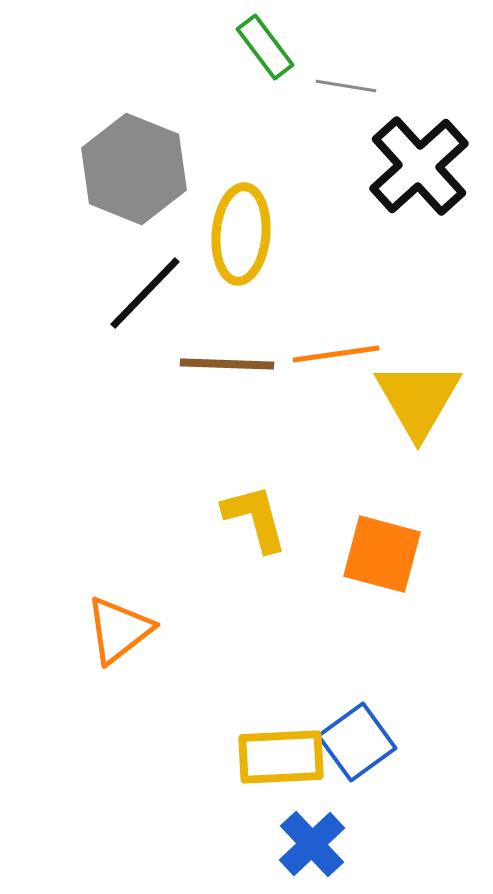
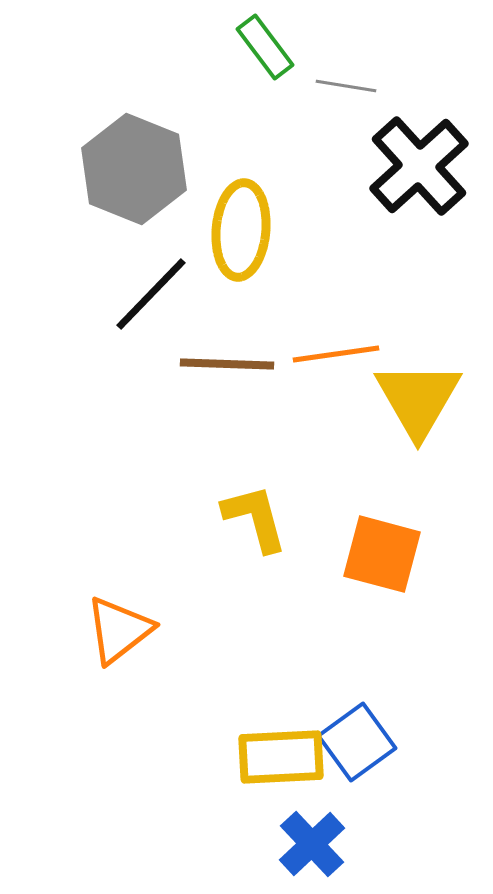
yellow ellipse: moved 4 px up
black line: moved 6 px right, 1 px down
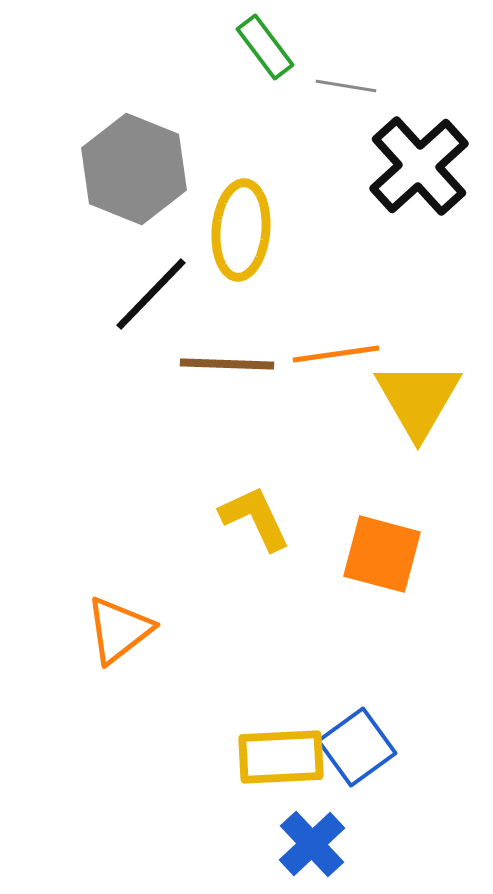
yellow L-shape: rotated 10 degrees counterclockwise
blue square: moved 5 px down
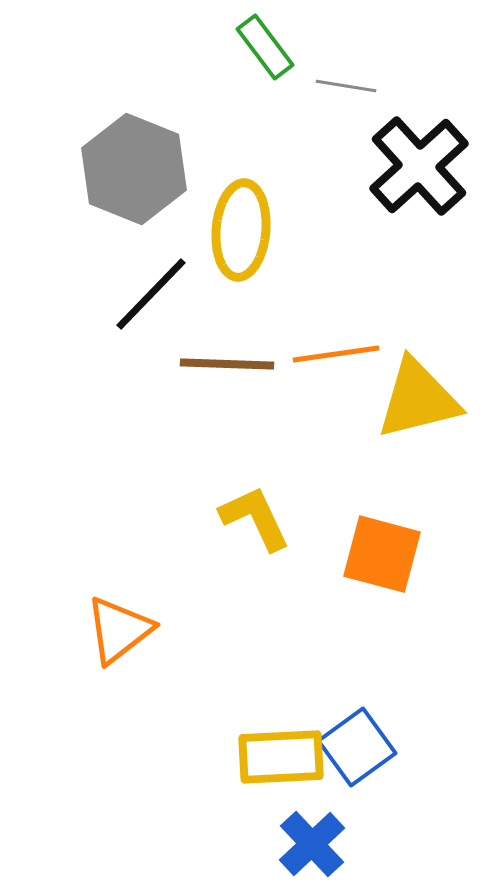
yellow triangle: rotated 46 degrees clockwise
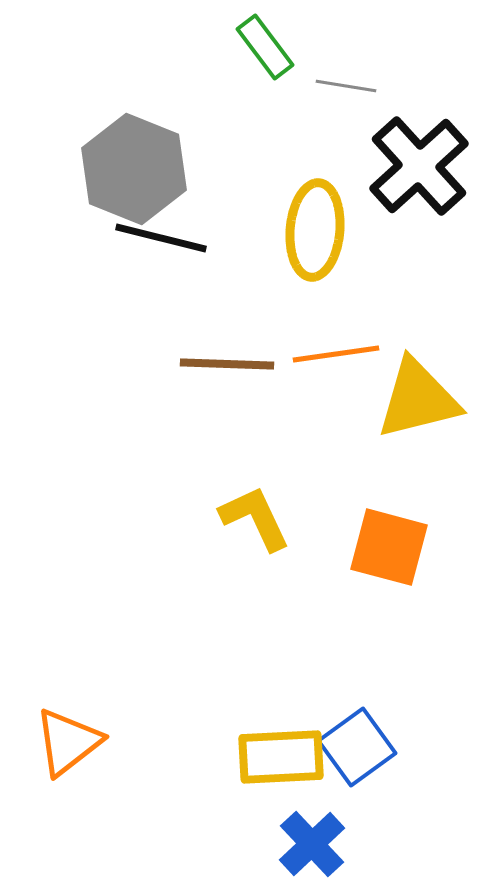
yellow ellipse: moved 74 px right
black line: moved 10 px right, 56 px up; rotated 60 degrees clockwise
orange square: moved 7 px right, 7 px up
orange triangle: moved 51 px left, 112 px down
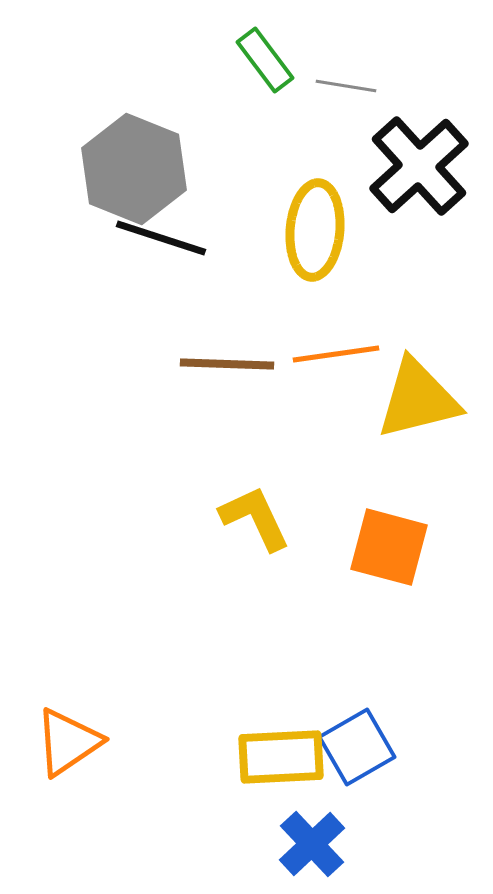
green rectangle: moved 13 px down
black line: rotated 4 degrees clockwise
orange triangle: rotated 4 degrees clockwise
blue square: rotated 6 degrees clockwise
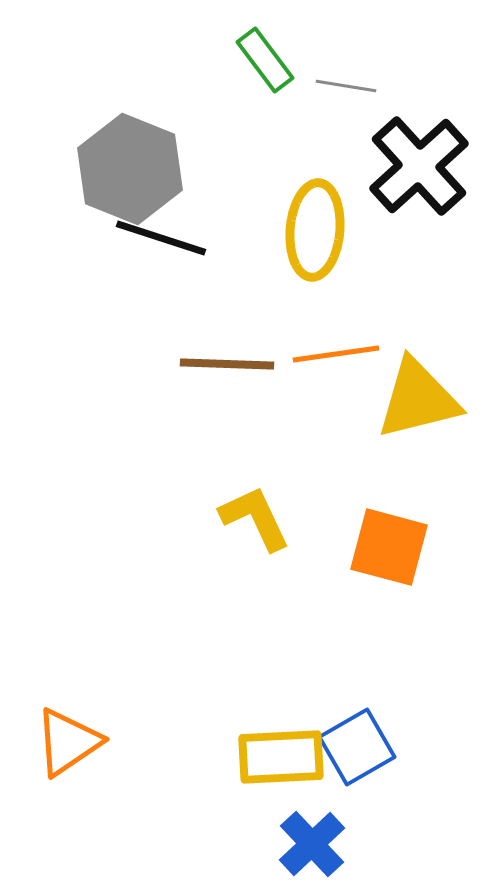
gray hexagon: moved 4 px left
